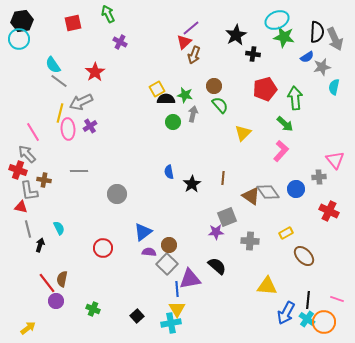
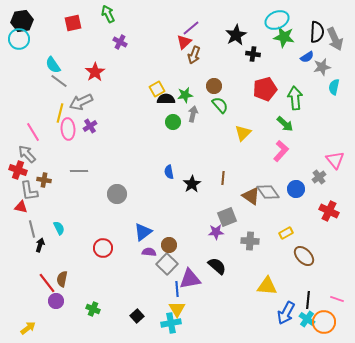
green star at (185, 95): rotated 21 degrees counterclockwise
gray cross at (319, 177): rotated 32 degrees counterclockwise
gray line at (28, 229): moved 4 px right
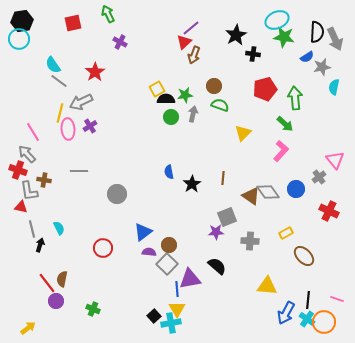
green semicircle at (220, 105): rotated 30 degrees counterclockwise
green circle at (173, 122): moved 2 px left, 5 px up
black square at (137, 316): moved 17 px right
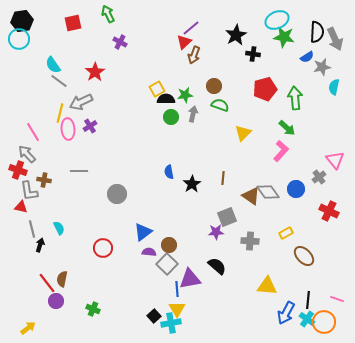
green arrow at (285, 124): moved 2 px right, 4 px down
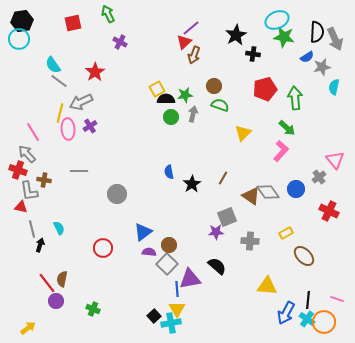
brown line at (223, 178): rotated 24 degrees clockwise
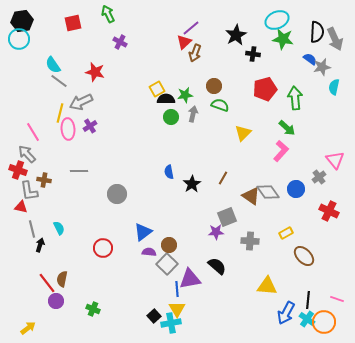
green star at (284, 37): moved 1 px left, 2 px down
brown arrow at (194, 55): moved 1 px right, 2 px up
blue semicircle at (307, 57): moved 3 px right, 2 px down; rotated 112 degrees counterclockwise
red star at (95, 72): rotated 24 degrees counterclockwise
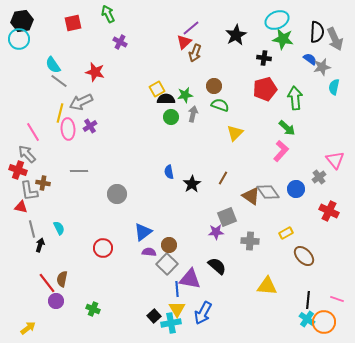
black cross at (253, 54): moved 11 px right, 4 px down
yellow triangle at (243, 133): moved 8 px left
brown cross at (44, 180): moved 1 px left, 3 px down
purple triangle at (190, 279): rotated 20 degrees clockwise
blue arrow at (286, 313): moved 83 px left
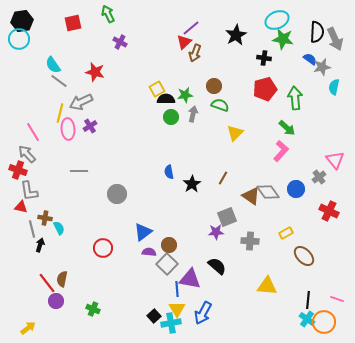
brown cross at (43, 183): moved 2 px right, 35 px down
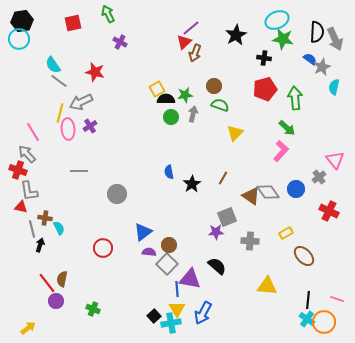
gray star at (322, 67): rotated 12 degrees counterclockwise
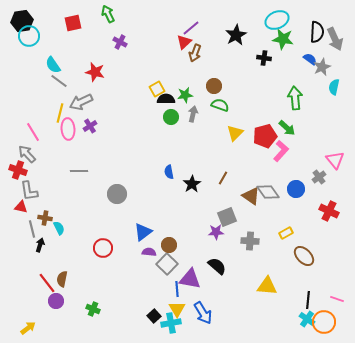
cyan circle at (19, 39): moved 10 px right, 3 px up
red pentagon at (265, 89): moved 47 px down
blue arrow at (203, 313): rotated 60 degrees counterclockwise
